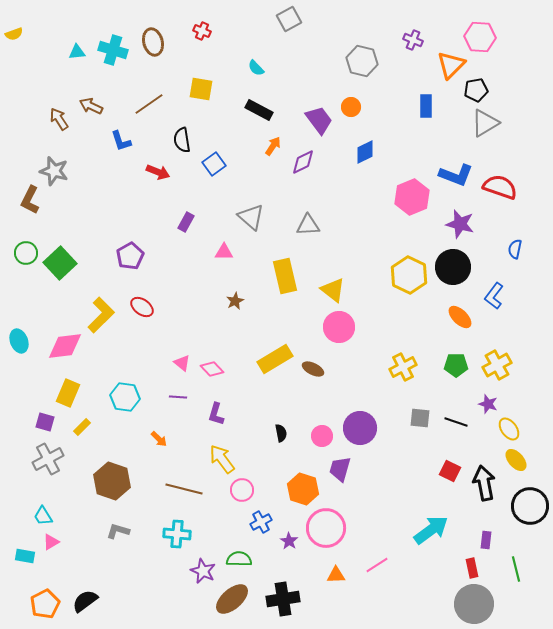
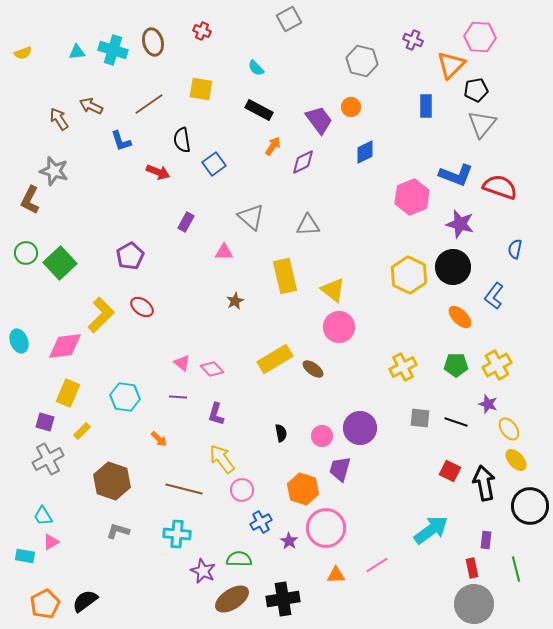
yellow semicircle at (14, 34): moved 9 px right, 19 px down
gray triangle at (485, 123): moved 3 px left, 1 px down; rotated 20 degrees counterclockwise
brown ellipse at (313, 369): rotated 10 degrees clockwise
yellow rectangle at (82, 427): moved 4 px down
brown ellipse at (232, 599): rotated 8 degrees clockwise
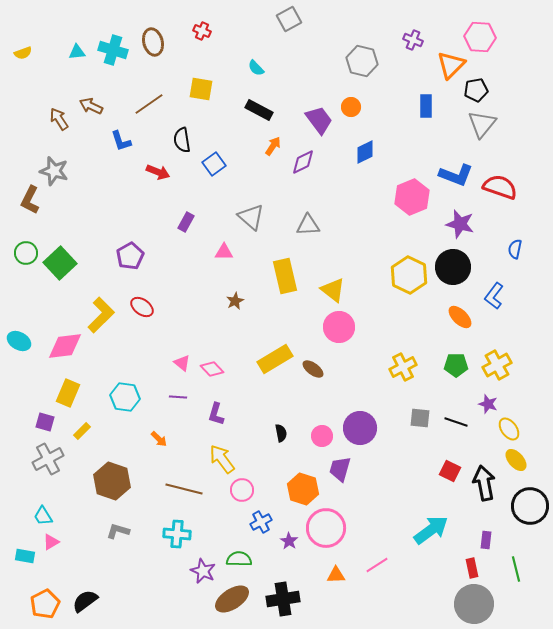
cyan ellipse at (19, 341): rotated 40 degrees counterclockwise
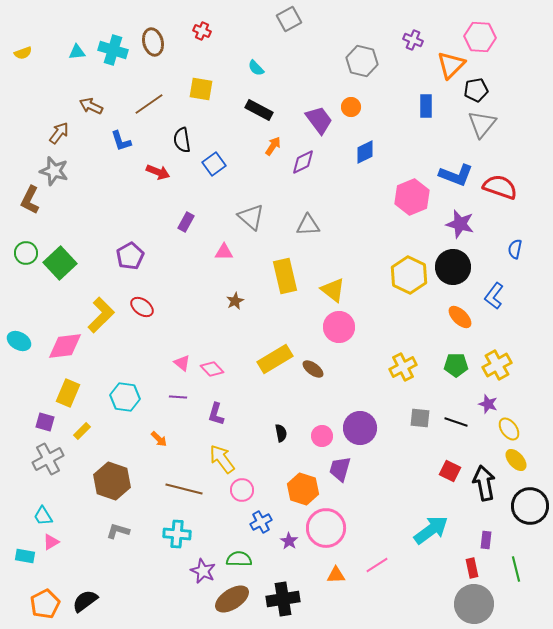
brown arrow at (59, 119): moved 14 px down; rotated 70 degrees clockwise
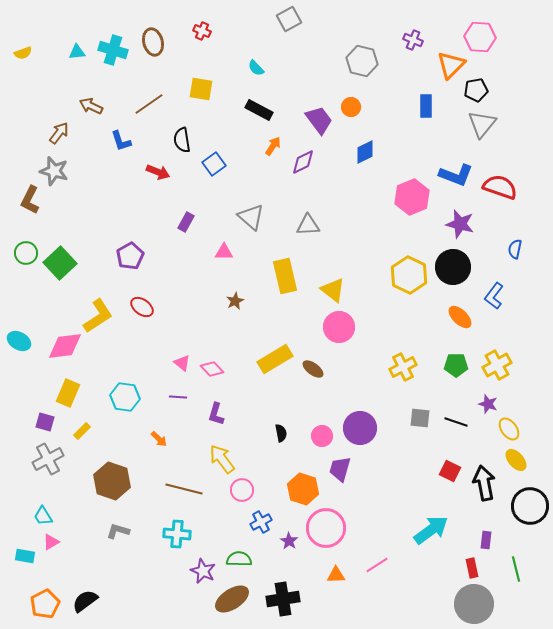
yellow L-shape at (101, 315): moved 3 px left, 1 px down; rotated 12 degrees clockwise
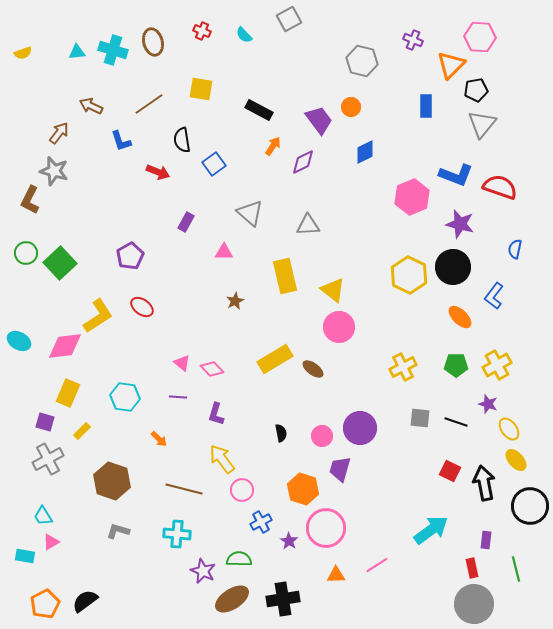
cyan semicircle at (256, 68): moved 12 px left, 33 px up
gray triangle at (251, 217): moved 1 px left, 4 px up
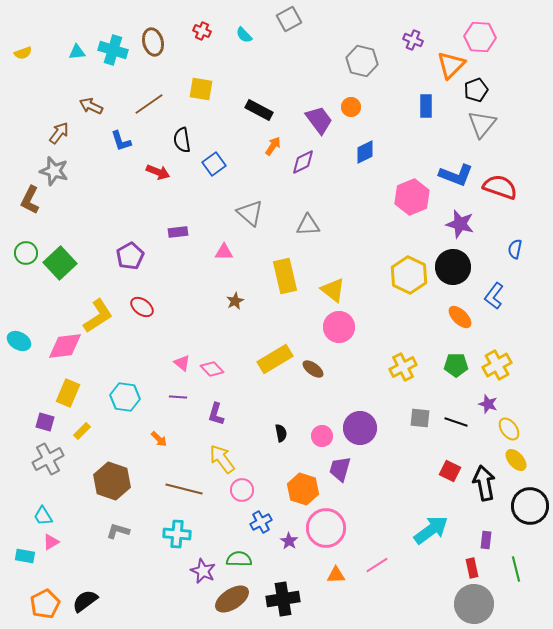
black pentagon at (476, 90): rotated 10 degrees counterclockwise
purple rectangle at (186, 222): moved 8 px left, 10 px down; rotated 54 degrees clockwise
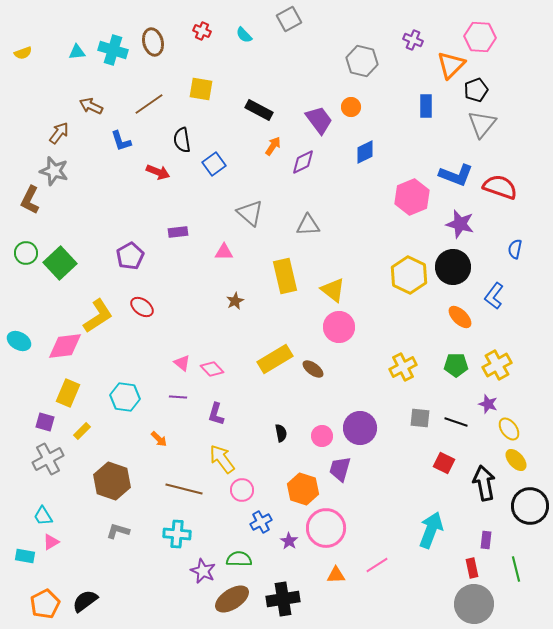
red square at (450, 471): moved 6 px left, 8 px up
cyan arrow at (431, 530): rotated 33 degrees counterclockwise
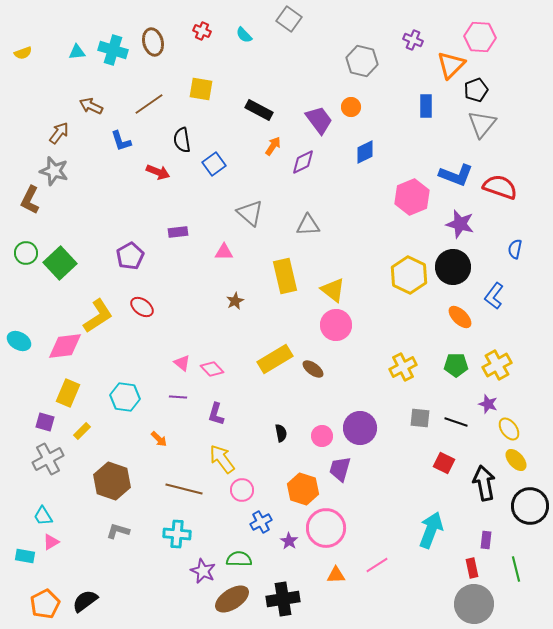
gray square at (289, 19): rotated 25 degrees counterclockwise
pink circle at (339, 327): moved 3 px left, 2 px up
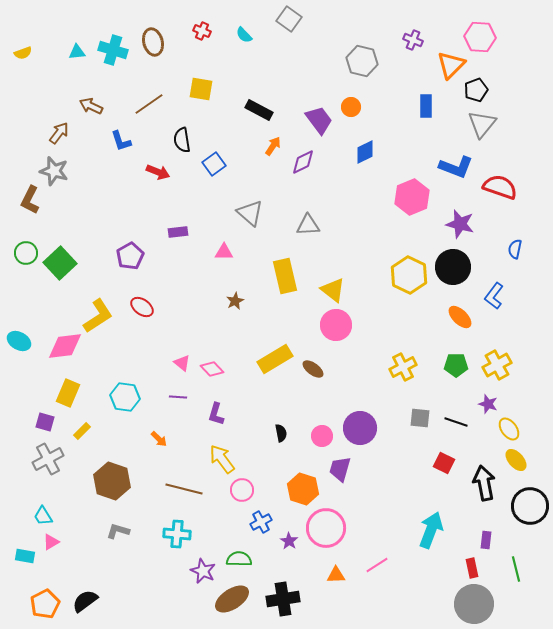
blue L-shape at (456, 175): moved 8 px up
